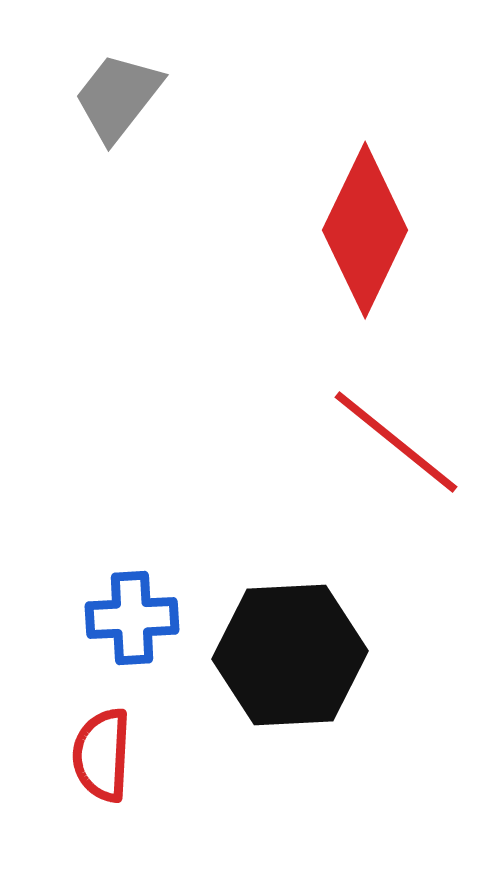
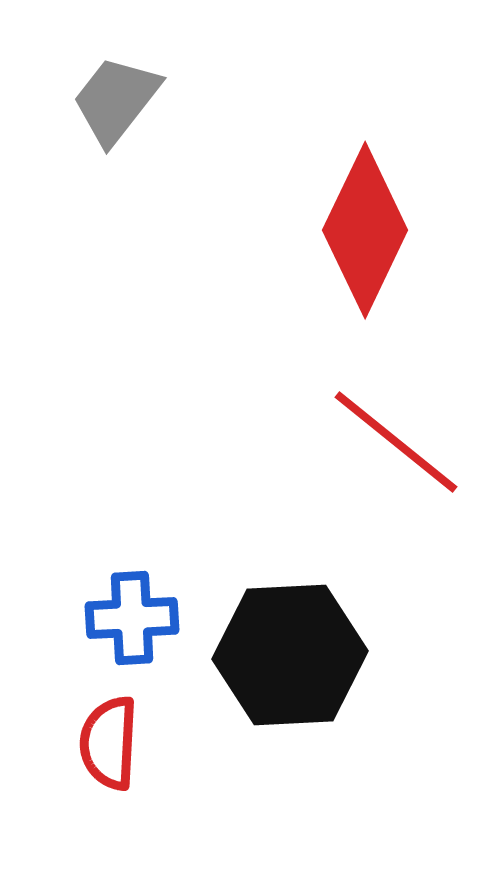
gray trapezoid: moved 2 px left, 3 px down
red semicircle: moved 7 px right, 12 px up
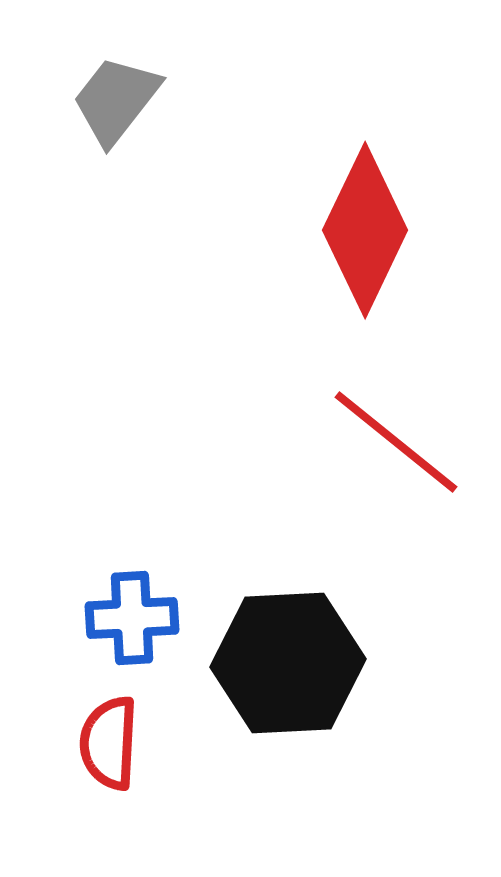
black hexagon: moved 2 px left, 8 px down
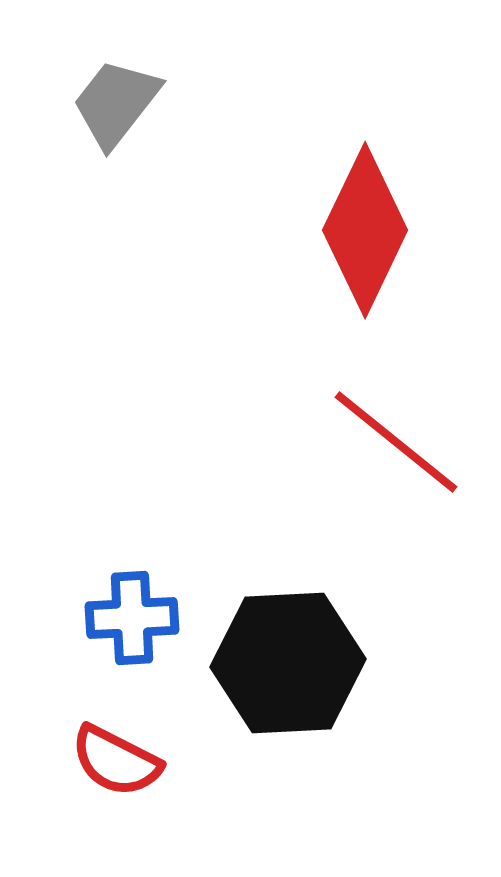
gray trapezoid: moved 3 px down
red semicircle: moved 7 px right, 18 px down; rotated 66 degrees counterclockwise
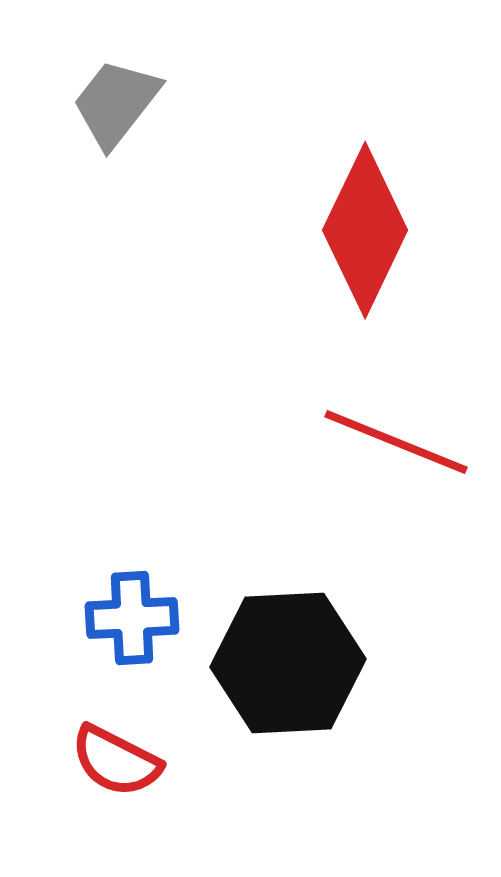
red line: rotated 17 degrees counterclockwise
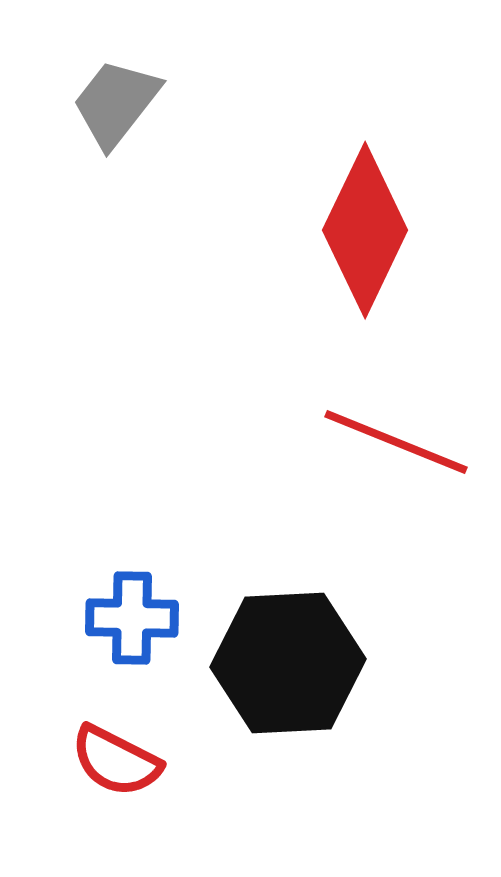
blue cross: rotated 4 degrees clockwise
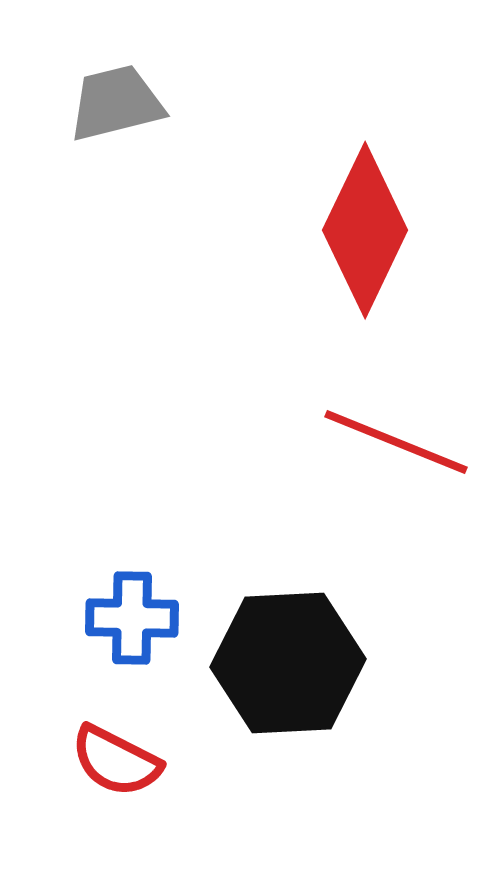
gray trapezoid: rotated 38 degrees clockwise
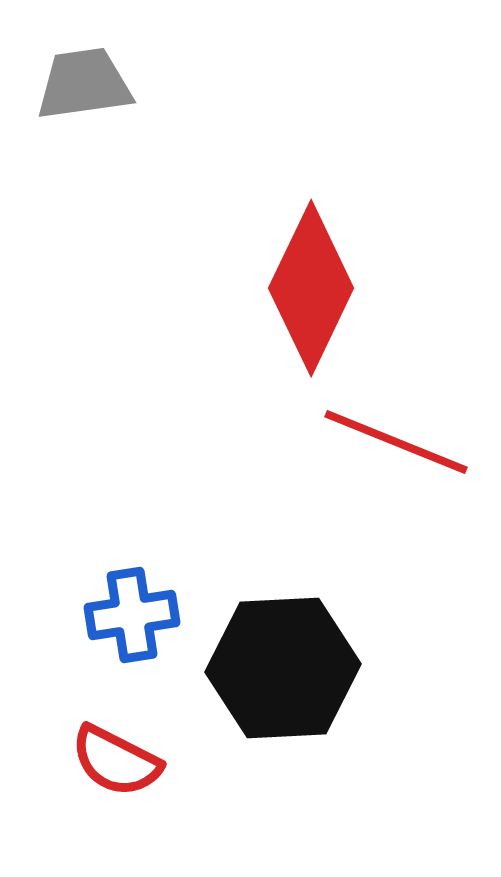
gray trapezoid: moved 32 px left, 19 px up; rotated 6 degrees clockwise
red diamond: moved 54 px left, 58 px down
blue cross: moved 3 px up; rotated 10 degrees counterclockwise
black hexagon: moved 5 px left, 5 px down
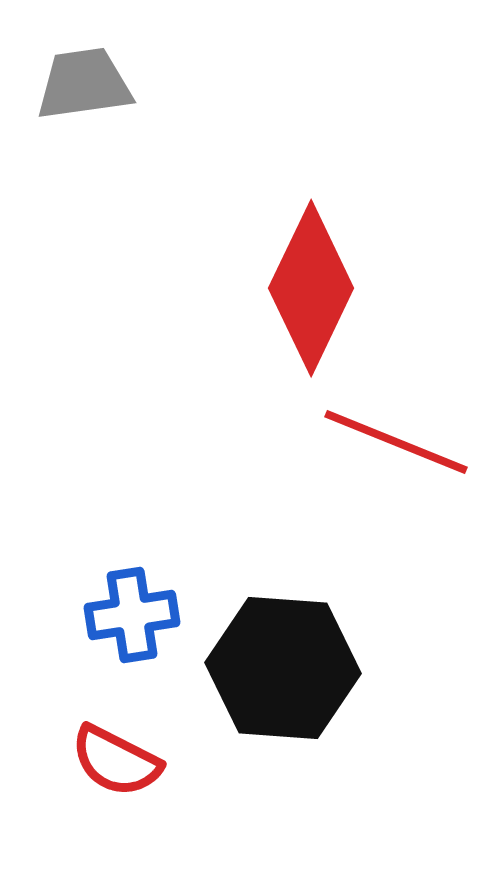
black hexagon: rotated 7 degrees clockwise
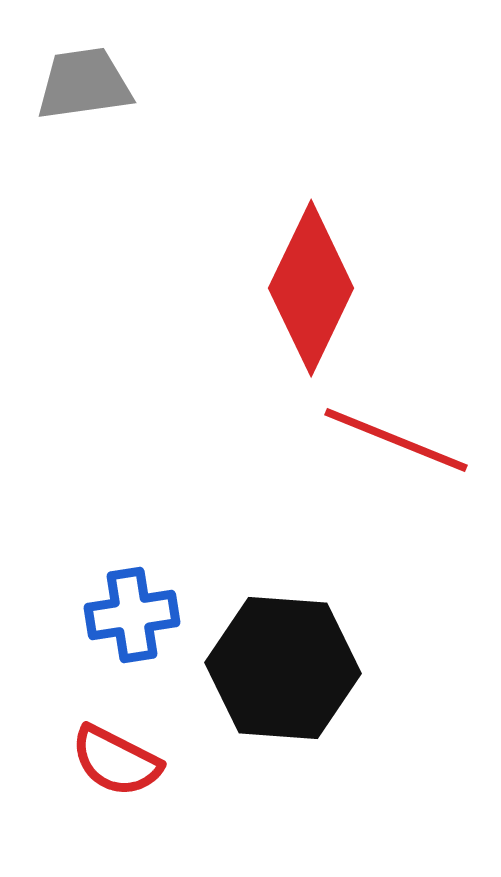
red line: moved 2 px up
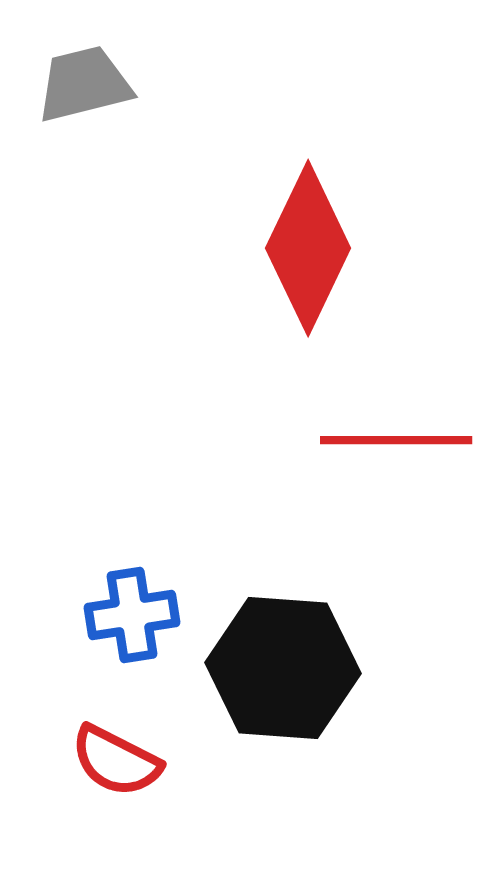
gray trapezoid: rotated 6 degrees counterclockwise
red diamond: moved 3 px left, 40 px up
red line: rotated 22 degrees counterclockwise
